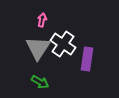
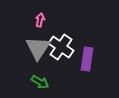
pink arrow: moved 2 px left
white cross: moved 2 px left, 3 px down
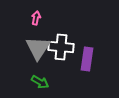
pink arrow: moved 4 px left, 2 px up
white cross: rotated 30 degrees counterclockwise
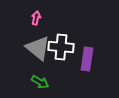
gray triangle: rotated 24 degrees counterclockwise
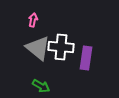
pink arrow: moved 3 px left, 2 px down
purple rectangle: moved 1 px left, 1 px up
green arrow: moved 1 px right, 4 px down
